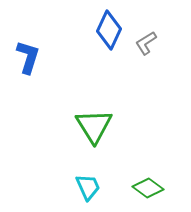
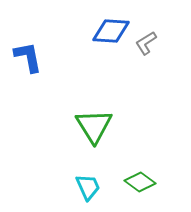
blue diamond: moved 2 px right, 1 px down; rotated 69 degrees clockwise
blue L-shape: rotated 28 degrees counterclockwise
green diamond: moved 8 px left, 6 px up
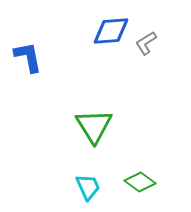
blue diamond: rotated 9 degrees counterclockwise
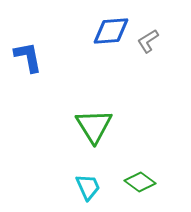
gray L-shape: moved 2 px right, 2 px up
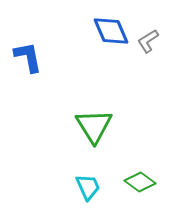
blue diamond: rotated 72 degrees clockwise
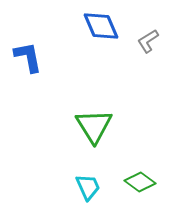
blue diamond: moved 10 px left, 5 px up
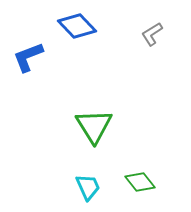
blue diamond: moved 24 px left; rotated 21 degrees counterclockwise
gray L-shape: moved 4 px right, 7 px up
blue L-shape: rotated 100 degrees counterclockwise
green diamond: rotated 16 degrees clockwise
